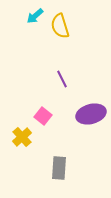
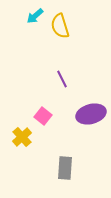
gray rectangle: moved 6 px right
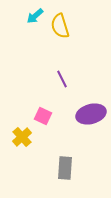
pink square: rotated 12 degrees counterclockwise
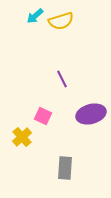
yellow semicircle: moved 1 px right, 5 px up; rotated 90 degrees counterclockwise
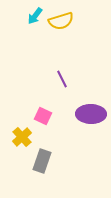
cyan arrow: rotated 12 degrees counterclockwise
purple ellipse: rotated 16 degrees clockwise
gray rectangle: moved 23 px left, 7 px up; rotated 15 degrees clockwise
